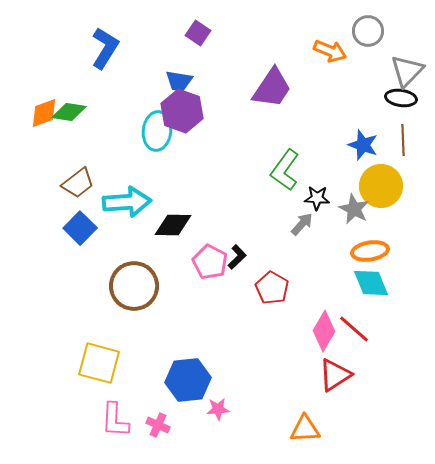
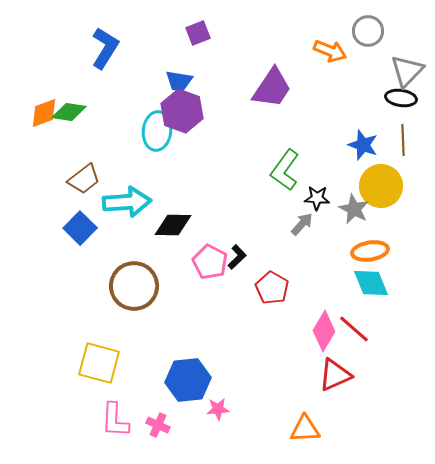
purple square: rotated 35 degrees clockwise
brown trapezoid: moved 6 px right, 4 px up
red triangle: rotated 9 degrees clockwise
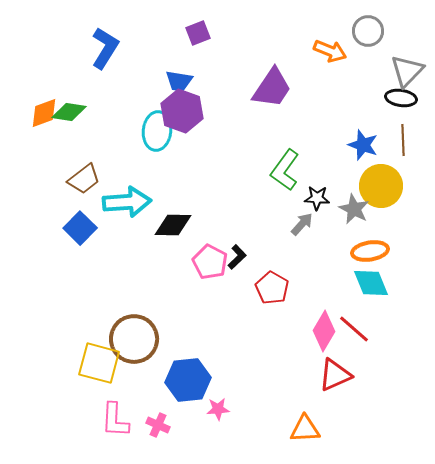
brown circle: moved 53 px down
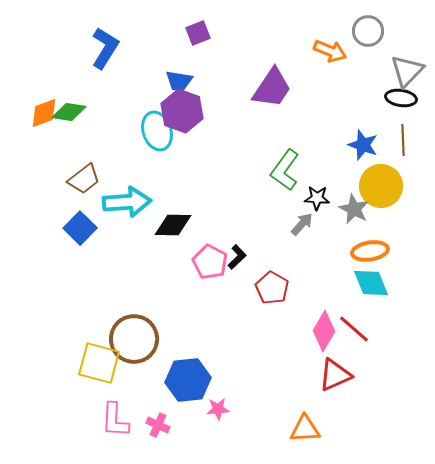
cyan ellipse: rotated 24 degrees counterclockwise
